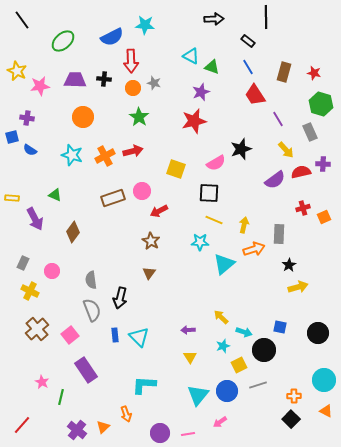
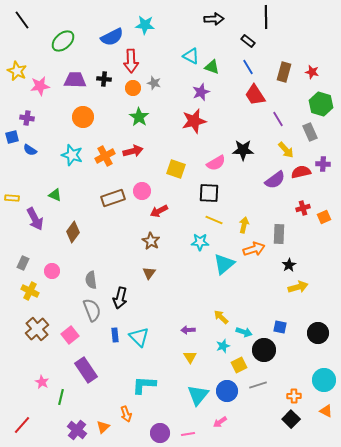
red star at (314, 73): moved 2 px left, 1 px up
black star at (241, 149): moved 2 px right, 1 px down; rotated 20 degrees clockwise
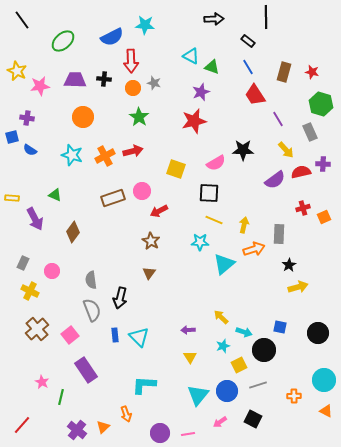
black square at (291, 419): moved 38 px left; rotated 18 degrees counterclockwise
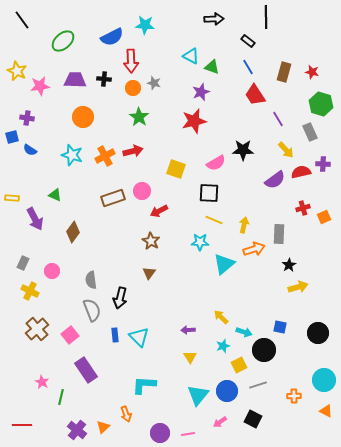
red line at (22, 425): rotated 48 degrees clockwise
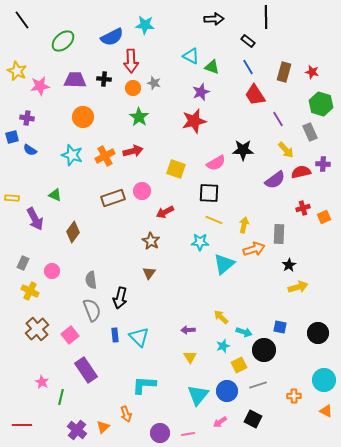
red arrow at (159, 211): moved 6 px right, 1 px down
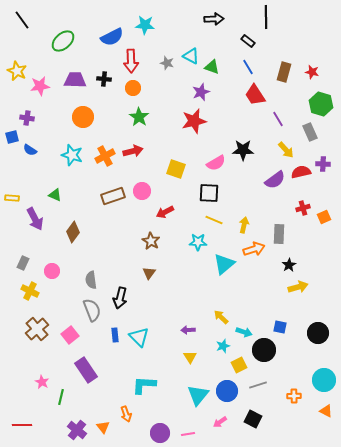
gray star at (154, 83): moved 13 px right, 20 px up
brown rectangle at (113, 198): moved 2 px up
cyan star at (200, 242): moved 2 px left
orange triangle at (103, 427): rotated 24 degrees counterclockwise
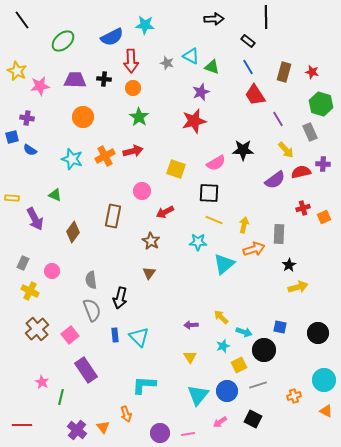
cyan star at (72, 155): moved 4 px down
brown rectangle at (113, 196): moved 20 px down; rotated 60 degrees counterclockwise
purple arrow at (188, 330): moved 3 px right, 5 px up
orange cross at (294, 396): rotated 16 degrees counterclockwise
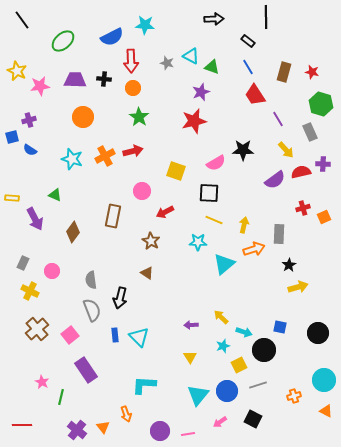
purple cross at (27, 118): moved 2 px right, 2 px down; rotated 24 degrees counterclockwise
yellow square at (176, 169): moved 2 px down
brown triangle at (149, 273): moved 2 px left; rotated 32 degrees counterclockwise
purple circle at (160, 433): moved 2 px up
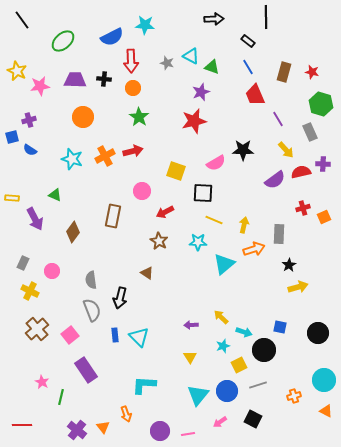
red trapezoid at (255, 95): rotated 10 degrees clockwise
black square at (209, 193): moved 6 px left
brown star at (151, 241): moved 8 px right
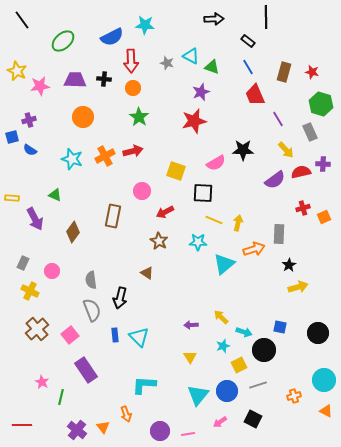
yellow arrow at (244, 225): moved 6 px left, 2 px up
